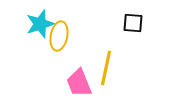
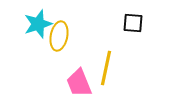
cyan star: moved 2 px left
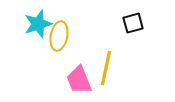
black square: rotated 20 degrees counterclockwise
pink trapezoid: moved 3 px up
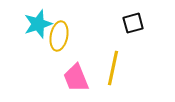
yellow line: moved 7 px right
pink trapezoid: moved 3 px left, 2 px up
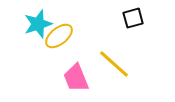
black square: moved 5 px up
yellow ellipse: rotated 40 degrees clockwise
yellow line: moved 1 px right, 4 px up; rotated 60 degrees counterclockwise
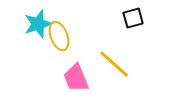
yellow ellipse: rotated 72 degrees counterclockwise
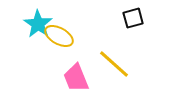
cyan star: rotated 20 degrees counterclockwise
yellow ellipse: rotated 40 degrees counterclockwise
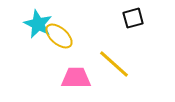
cyan star: rotated 8 degrees counterclockwise
yellow ellipse: rotated 12 degrees clockwise
pink trapezoid: rotated 112 degrees clockwise
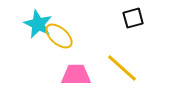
yellow line: moved 8 px right, 4 px down
pink trapezoid: moved 3 px up
